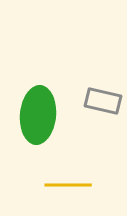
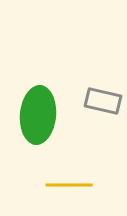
yellow line: moved 1 px right
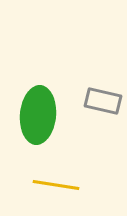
yellow line: moved 13 px left; rotated 9 degrees clockwise
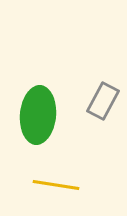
gray rectangle: rotated 75 degrees counterclockwise
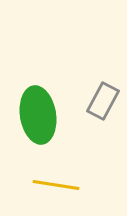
green ellipse: rotated 14 degrees counterclockwise
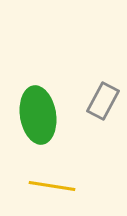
yellow line: moved 4 px left, 1 px down
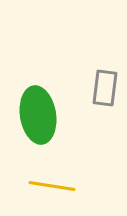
gray rectangle: moved 2 px right, 13 px up; rotated 21 degrees counterclockwise
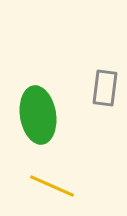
yellow line: rotated 15 degrees clockwise
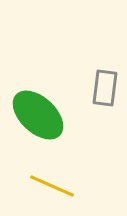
green ellipse: rotated 38 degrees counterclockwise
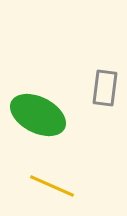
green ellipse: rotated 16 degrees counterclockwise
